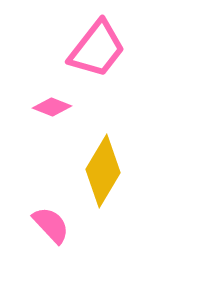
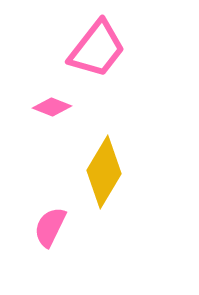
yellow diamond: moved 1 px right, 1 px down
pink semicircle: moved 1 px left, 2 px down; rotated 111 degrees counterclockwise
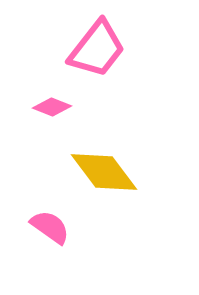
yellow diamond: rotated 68 degrees counterclockwise
pink semicircle: rotated 99 degrees clockwise
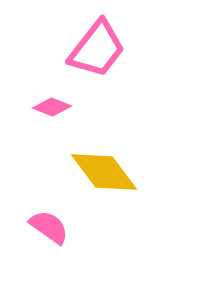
pink semicircle: moved 1 px left
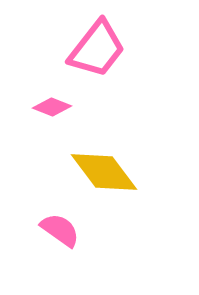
pink semicircle: moved 11 px right, 3 px down
